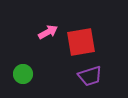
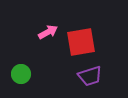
green circle: moved 2 px left
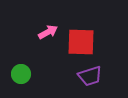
red square: rotated 12 degrees clockwise
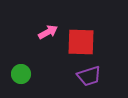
purple trapezoid: moved 1 px left
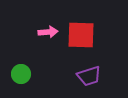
pink arrow: rotated 24 degrees clockwise
red square: moved 7 px up
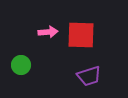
green circle: moved 9 px up
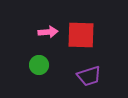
green circle: moved 18 px right
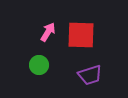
pink arrow: rotated 54 degrees counterclockwise
purple trapezoid: moved 1 px right, 1 px up
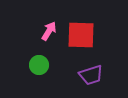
pink arrow: moved 1 px right, 1 px up
purple trapezoid: moved 1 px right
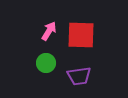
green circle: moved 7 px right, 2 px up
purple trapezoid: moved 12 px left, 1 px down; rotated 10 degrees clockwise
